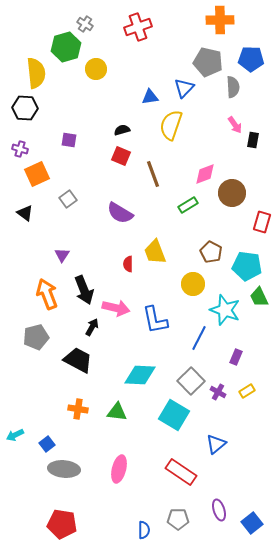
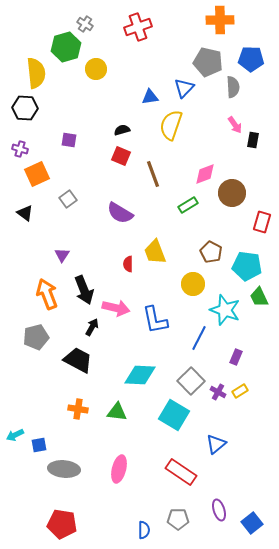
yellow rectangle at (247, 391): moved 7 px left
blue square at (47, 444): moved 8 px left, 1 px down; rotated 28 degrees clockwise
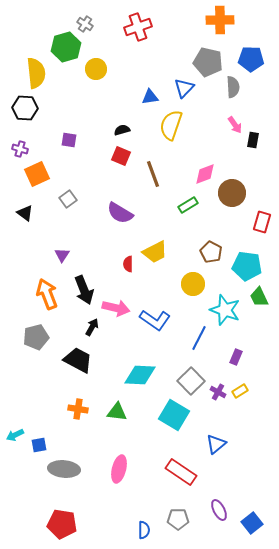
yellow trapezoid at (155, 252): rotated 96 degrees counterclockwise
blue L-shape at (155, 320): rotated 44 degrees counterclockwise
purple ellipse at (219, 510): rotated 10 degrees counterclockwise
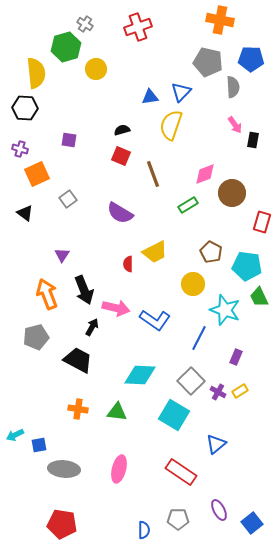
orange cross at (220, 20): rotated 12 degrees clockwise
blue triangle at (184, 88): moved 3 px left, 4 px down
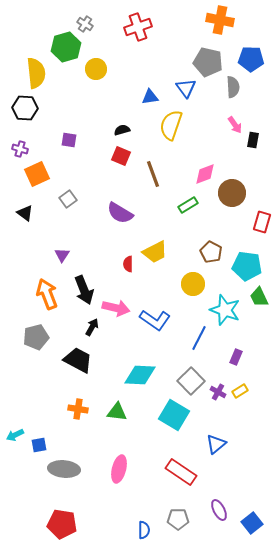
blue triangle at (181, 92): moved 5 px right, 4 px up; rotated 20 degrees counterclockwise
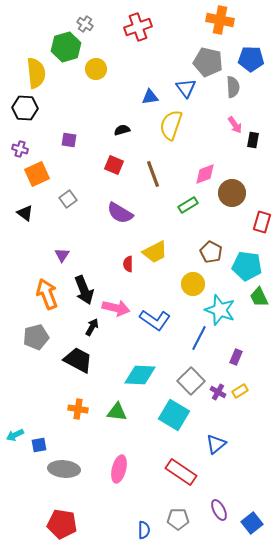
red square at (121, 156): moved 7 px left, 9 px down
cyan star at (225, 310): moved 5 px left
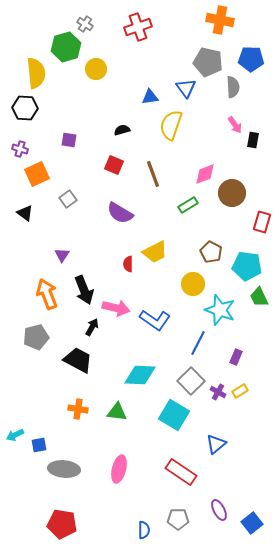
blue line at (199, 338): moved 1 px left, 5 px down
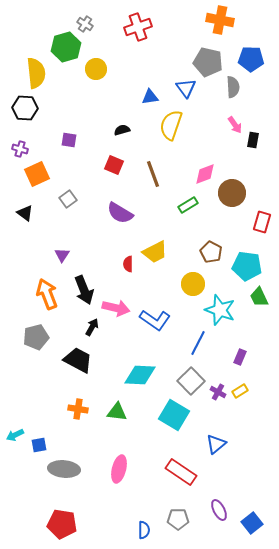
purple rectangle at (236, 357): moved 4 px right
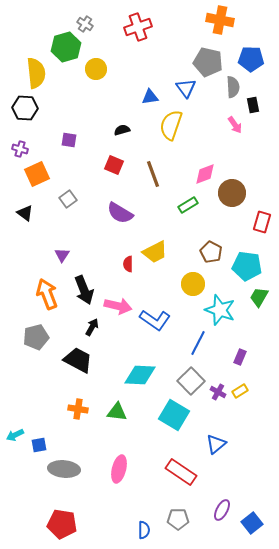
black rectangle at (253, 140): moved 35 px up; rotated 21 degrees counterclockwise
green trapezoid at (259, 297): rotated 55 degrees clockwise
pink arrow at (116, 308): moved 2 px right, 2 px up
purple ellipse at (219, 510): moved 3 px right; rotated 55 degrees clockwise
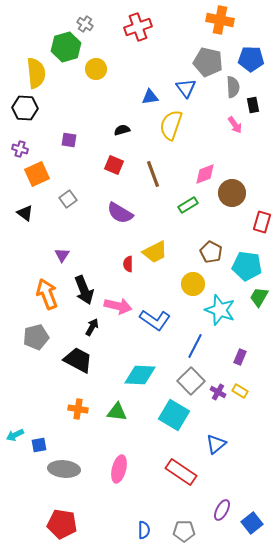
blue line at (198, 343): moved 3 px left, 3 px down
yellow rectangle at (240, 391): rotated 63 degrees clockwise
gray pentagon at (178, 519): moved 6 px right, 12 px down
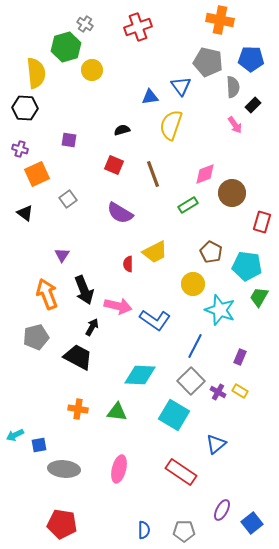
yellow circle at (96, 69): moved 4 px left, 1 px down
blue triangle at (186, 88): moved 5 px left, 2 px up
black rectangle at (253, 105): rotated 56 degrees clockwise
black trapezoid at (78, 360): moved 3 px up
